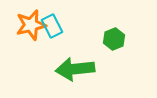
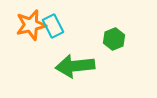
cyan rectangle: moved 1 px right
green arrow: moved 3 px up
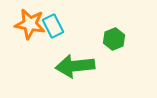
orange star: moved 1 px left, 1 px up; rotated 24 degrees clockwise
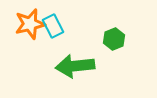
orange star: rotated 24 degrees counterclockwise
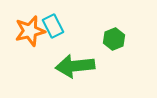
orange star: moved 7 px down
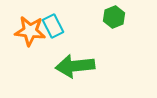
orange star: rotated 20 degrees clockwise
green hexagon: moved 22 px up
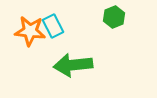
green arrow: moved 2 px left, 1 px up
